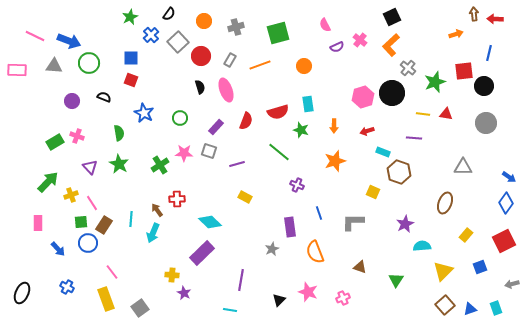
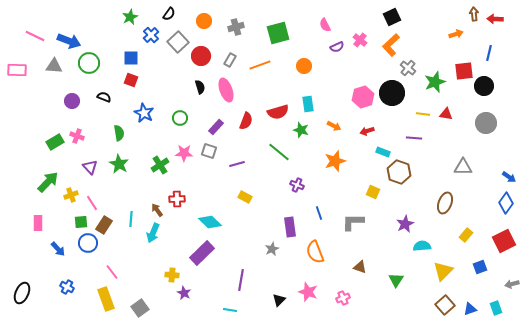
orange arrow at (334, 126): rotated 64 degrees counterclockwise
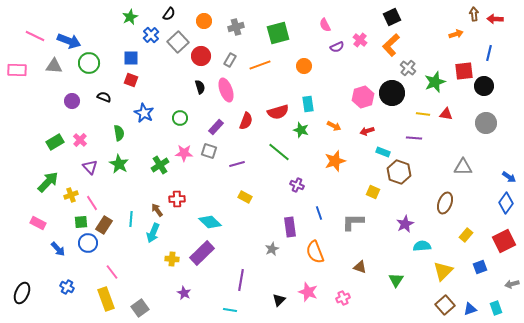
pink cross at (77, 136): moved 3 px right, 4 px down; rotated 24 degrees clockwise
pink rectangle at (38, 223): rotated 63 degrees counterclockwise
yellow cross at (172, 275): moved 16 px up
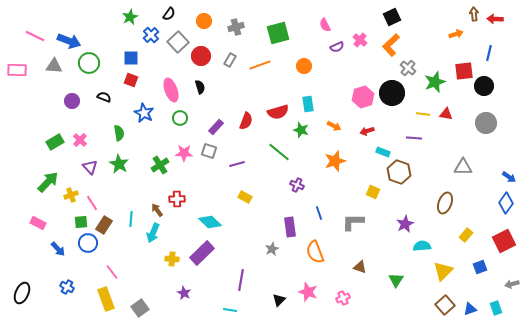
pink ellipse at (226, 90): moved 55 px left
